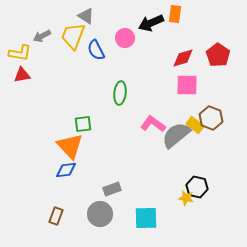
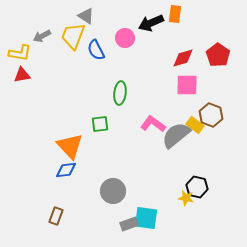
brown hexagon: moved 3 px up
green square: moved 17 px right
gray rectangle: moved 17 px right, 35 px down
gray circle: moved 13 px right, 23 px up
cyan square: rotated 10 degrees clockwise
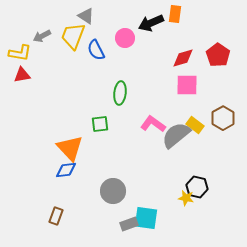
brown hexagon: moved 12 px right, 3 px down; rotated 10 degrees clockwise
orange triangle: moved 2 px down
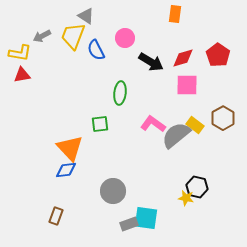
black arrow: moved 39 px down; rotated 125 degrees counterclockwise
